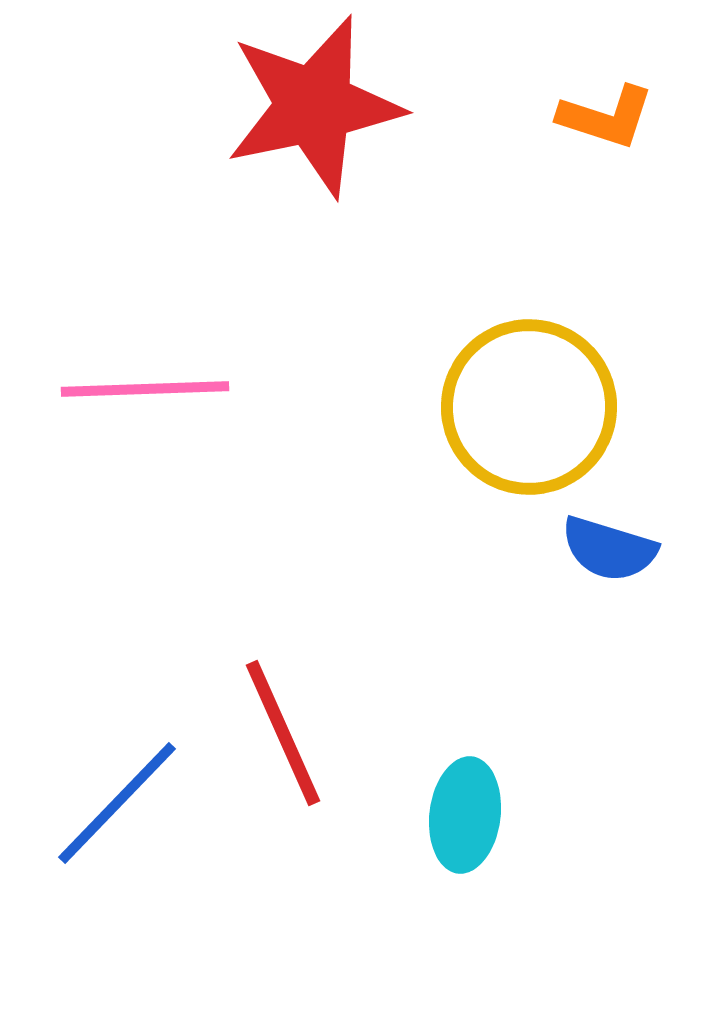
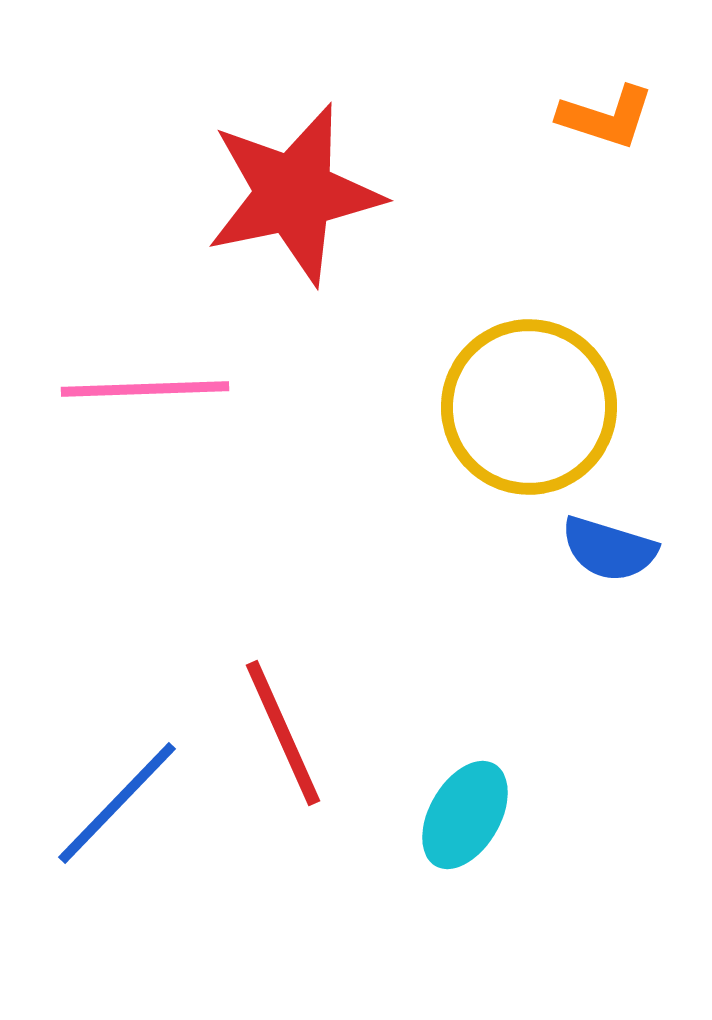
red star: moved 20 px left, 88 px down
cyan ellipse: rotated 23 degrees clockwise
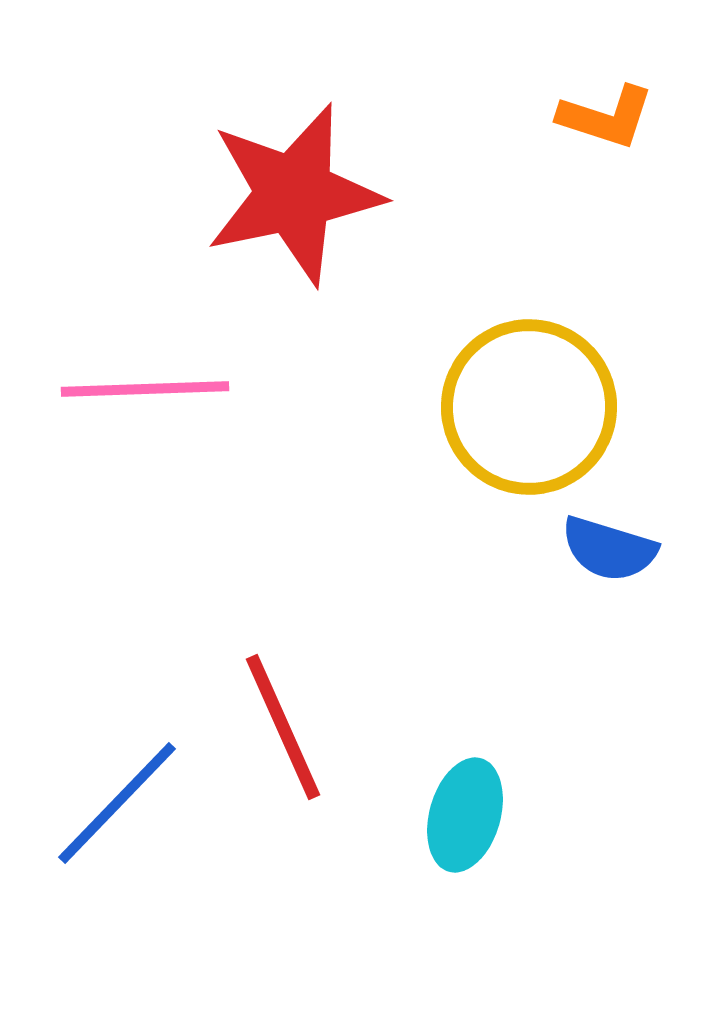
red line: moved 6 px up
cyan ellipse: rotated 14 degrees counterclockwise
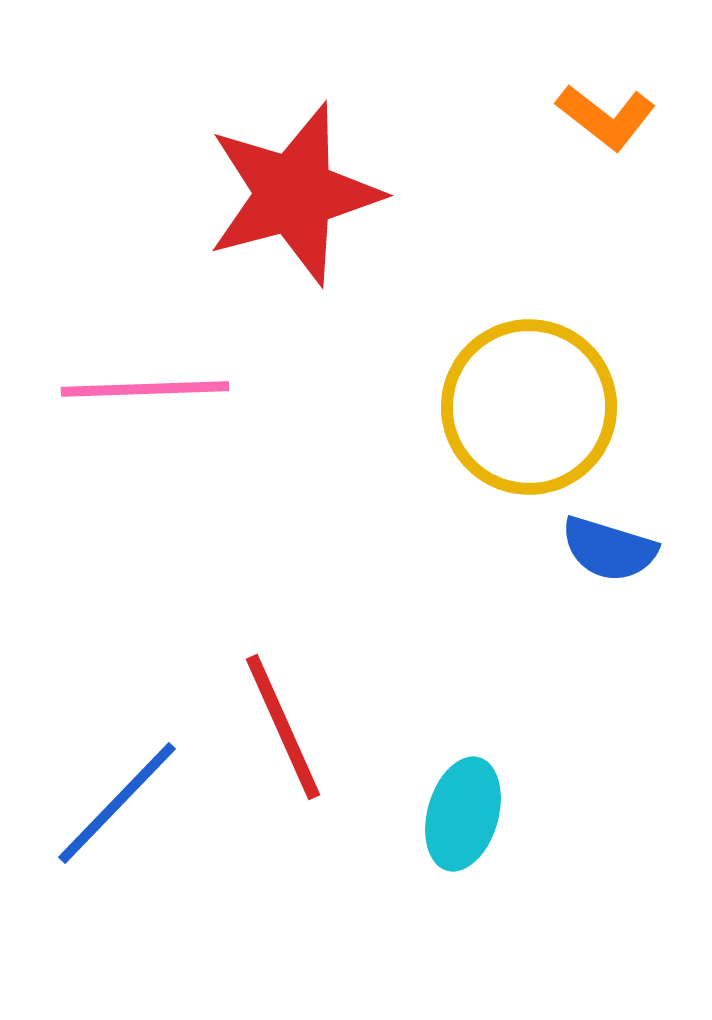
orange L-shape: rotated 20 degrees clockwise
red star: rotated 3 degrees counterclockwise
cyan ellipse: moved 2 px left, 1 px up
